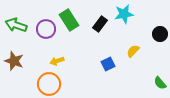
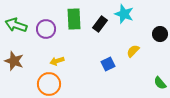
cyan star: rotated 30 degrees clockwise
green rectangle: moved 5 px right, 1 px up; rotated 30 degrees clockwise
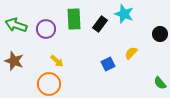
yellow semicircle: moved 2 px left, 2 px down
yellow arrow: rotated 120 degrees counterclockwise
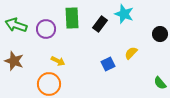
green rectangle: moved 2 px left, 1 px up
yellow arrow: moved 1 px right; rotated 16 degrees counterclockwise
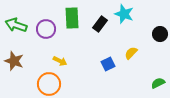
yellow arrow: moved 2 px right
green semicircle: moved 2 px left; rotated 104 degrees clockwise
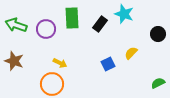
black circle: moved 2 px left
yellow arrow: moved 2 px down
orange circle: moved 3 px right
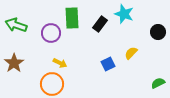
purple circle: moved 5 px right, 4 px down
black circle: moved 2 px up
brown star: moved 2 px down; rotated 18 degrees clockwise
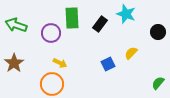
cyan star: moved 2 px right
green semicircle: rotated 24 degrees counterclockwise
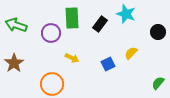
yellow arrow: moved 12 px right, 5 px up
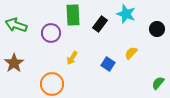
green rectangle: moved 1 px right, 3 px up
black circle: moved 1 px left, 3 px up
yellow arrow: rotated 96 degrees clockwise
blue square: rotated 32 degrees counterclockwise
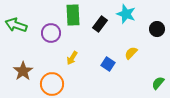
brown star: moved 9 px right, 8 px down
